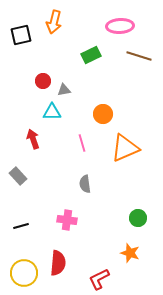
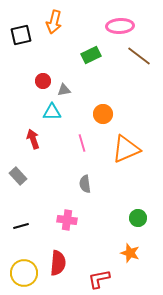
brown line: rotated 20 degrees clockwise
orange triangle: moved 1 px right, 1 px down
red L-shape: rotated 15 degrees clockwise
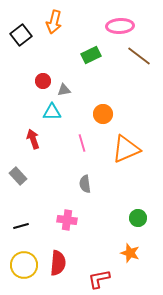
black square: rotated 25 degrees counterclockwise
yellow circle: moved 8 px up
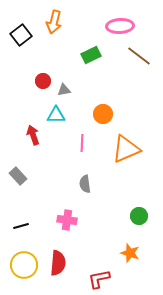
cyan triangle: moved 4 px right, 3 px down
red arrow: moved 4 px up
pink line: rotated 18 degrees clockwise
green circle: moved 1 px right, 2 px up
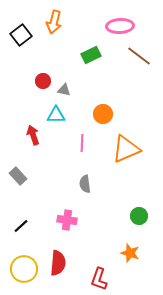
gray triangle: rotated 24 degrees clockwise
black line: rotated 28 degrees counterclockwise
yellow circle: moved 4 px down
red L-shape: rotated 60 degrees counterclockwise
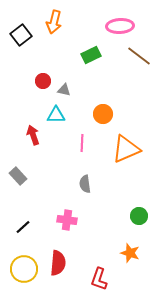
black line: moved 2 px right, 1 px down
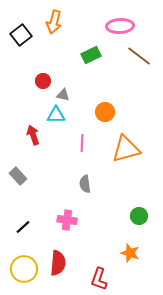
gray triangle: moved 1 px left, 5 px down
orange circle: moved 2 px right, 2 px up
orange triangle: rotated 8 degrees clockwise
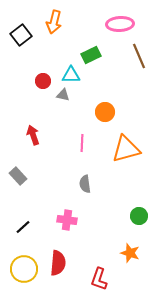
pink ellipse: moved 2 px up
brown line: rotated 30 degrees clockwise
cyan triangle: moved 15 px right, 40 px up
